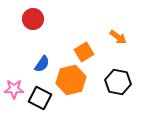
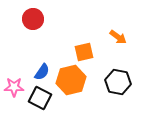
orange square: rotated 18 degrees clockwise
blue semicircle: moved 8 px down
pink star: moved 2 px up
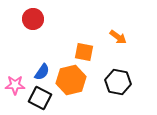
orange square: rotated 24 degrees clockwise
pink star: moved 1 px right, 2 px up
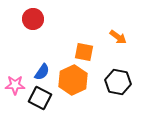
orange hexagon: moved 2 px right; rotated 12 degrees counterclockwise
